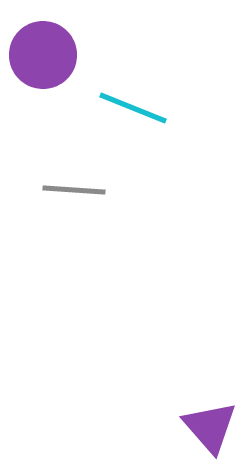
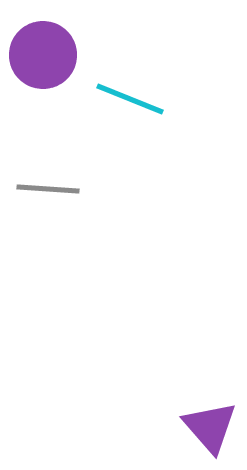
cyan line: moved 3 px left, 9 px up
gray line: moved 26 px left, 1 px up
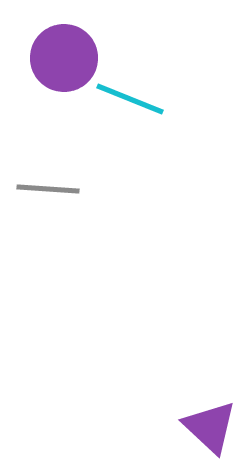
purple circle: moved 21 px right, 3 px down
purple triangle: rotated 6 degrees counterclockwise
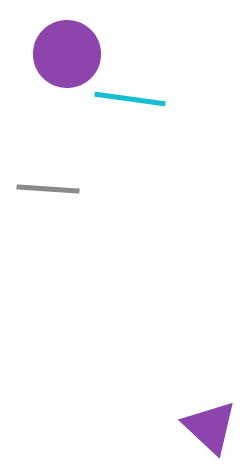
purple circle: moved 3 px right, 4 px up
cyan line: rotated 14 degrees counterclockwise
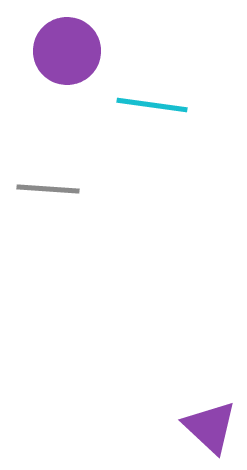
purple circle: moved 3 px up
cyan line: moved 22 px right, 6 px down
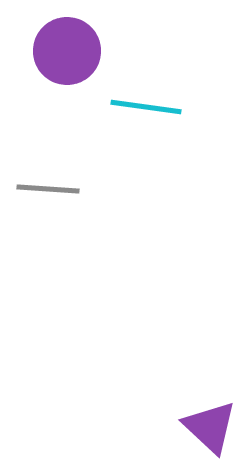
cyan line: moved 6 px left, 2 px down
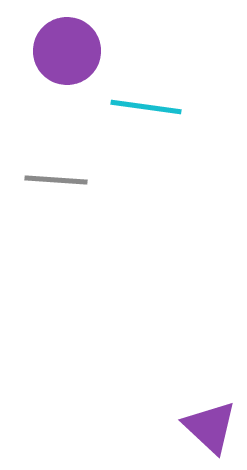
gray line: moved 8 px right, 9 px up
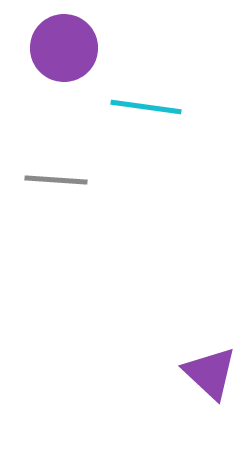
purple circle: moved 3 px left, 3 px up
purple triangle: moved 54 px up
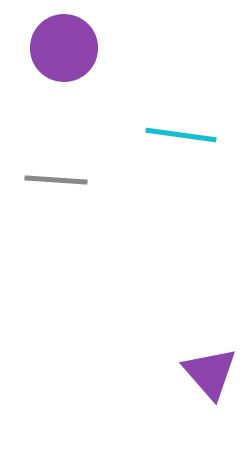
cyan line: moved 35 px right, 28 px down
purple triangle: rotated 6 degrees clockwise
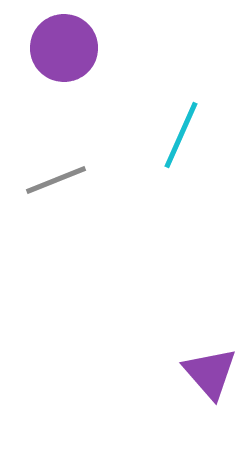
cyan line: rotated 74 degrees counterclockwise
gray line: rotated 26 degrees counterclockwise
